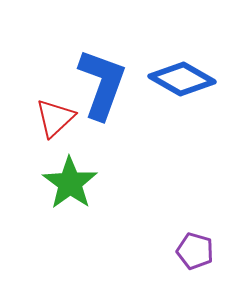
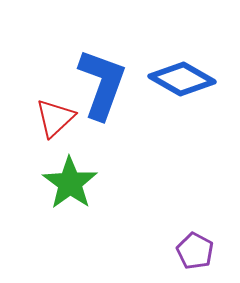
purple pentagon: rotated 12 degrees clockwise
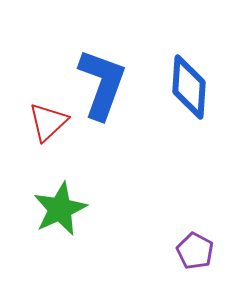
blue diamond: moved 7 px right, 8 px down; rotated 64 degrees clockwise
red triangle: moved 7 px left, 4 px down
green star: moved 10 px left, 26 px down; rotated 12 degrees clockwise
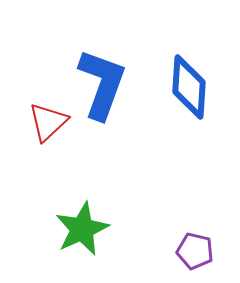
green star: moved 22 px right, 20 px down
purple pentagon: rotated 15 degrees counterclockwise
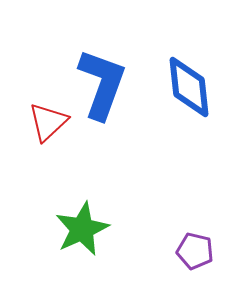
blue diamond: rotated 10 degrees counterclockwise
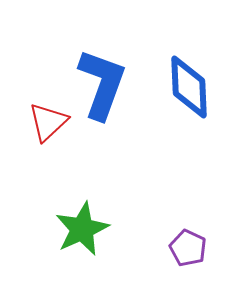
blue diamond: rotated 4 degrees clockwise
purple pentagon: moved 7 px left, 3 px up; rotated 12 degrees clockwise
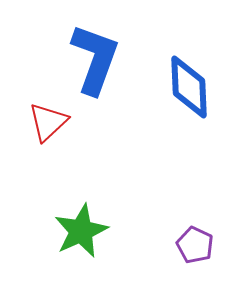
blue L-shape: moved 7 px left, 25 px up
green star: moved 1 px left, 2 px down
purple pentagon: moved 7 px right, 3 px up
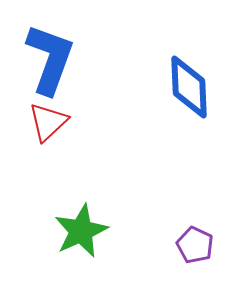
blue L-shape: moved 45 px left
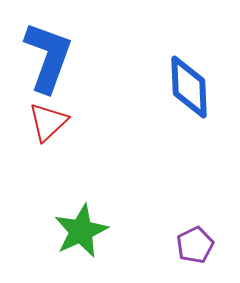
blue L-shape: moved 2 px left, 2 px up
purple pentagon: rotated 21 degrees clockwise
